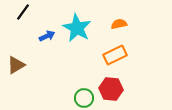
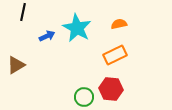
black line: rotated 24 degrees counterclockwise
green circle: moved 1 px up
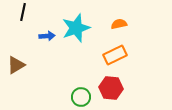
cyan star: moved 1 px left; rotated 24 degrees clockwise
blue arrow: rotated 21 degrees clockwise
red hexagon: moved 1 px up
green circle: moved 3 px left
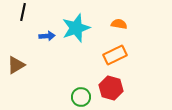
orange semicircle: rotated 21 degrees clockwise
red hexagon: rotated 10 degrees clockwise
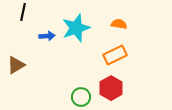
red hexagon: rotated 15 degrees clockwise
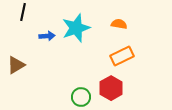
orange rectangle: moved 7 px right, 1 px down
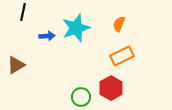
orange semicircle: rotated 77 degrees counterclockwise
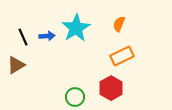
black line: moved 25 px down; rotated 36 degrees counterclockwise
cyan star: rotated 12 degrees counterclockwise
green circle: moved 6 px left
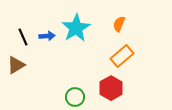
orange rectangle: rotated 15 degrees counterclockwise
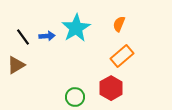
black line: rotated 12 degrees counterclockwise
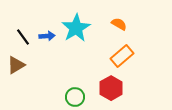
orange semicircle: rotated 98 degrees clockwise
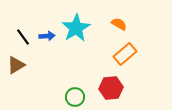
orange rectangle: moved 3 px right, 2 px up
red hexagon: rotated 25 degrees clockwise
